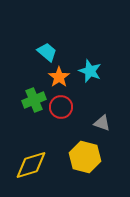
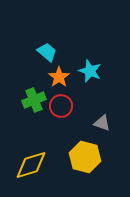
red circle: moved 1 px up
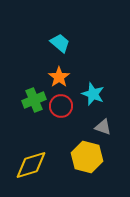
cyan trapezoid: moved 13 px right, 9 px up
cyan star: moved 3 px right, 23 px down
gray triangle: moved 1 px right, 4 px down
yellow hexagon: moved 2 px right
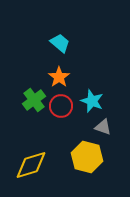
cyan star: moved 1 px left, 7 px down
green cross: rotated 15 degrees counterclockwise
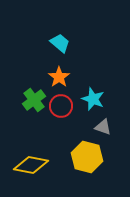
cyan star: moved 1 px right, 2 px up
yellow diamond: rotated 28 degrees clockwise
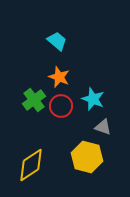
cyan trapezoid: moved 3 px left, 2 px up
orange star: rotated 15 degrees counterclockwise
yellow diamond: rotated 44 degrees counterclockwise
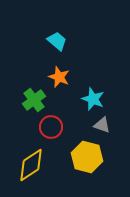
red circle: moved 10 px left, 21 px down
gray triangle: moved 1 px left, 2 px up
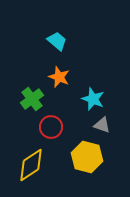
green cross: moved 2 px left, 1 px up
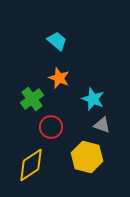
orange star: moved 1 px down
